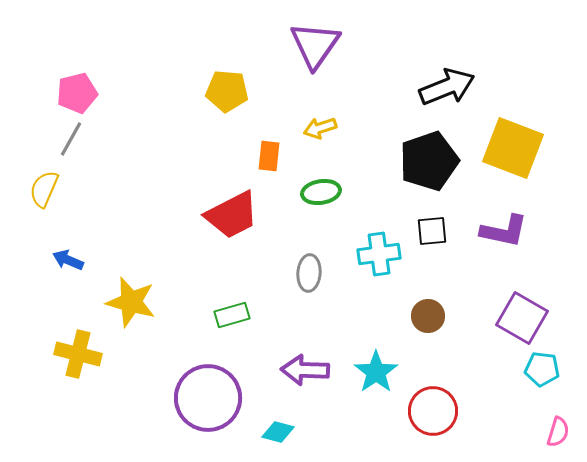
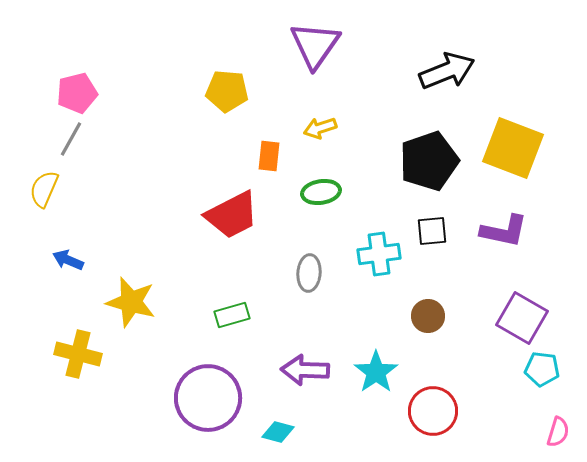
black arrow: moved 16 px up
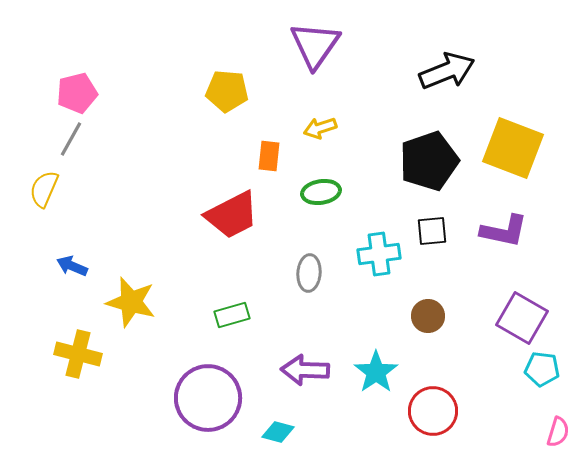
blue arrow: moved 4 px right, 6 px down
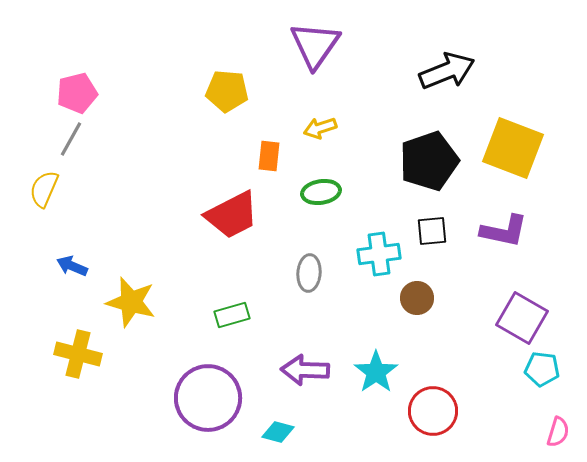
brown circle: moved 11 px left, 18 px up
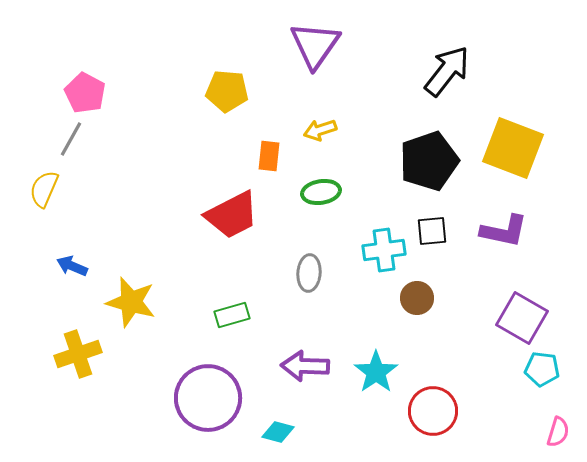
black arrow: rotated 30 degrees counterclockwise
pink pentagon: moved 8 px right; rotated 30 degrees counterclockwise
yellow arrow: moved 2 px down
cyan cross: moved 5 px right, 4 px up
yellow cross: rotated 33 degrees counterclockwise
purple arrow: moved 4 px up
